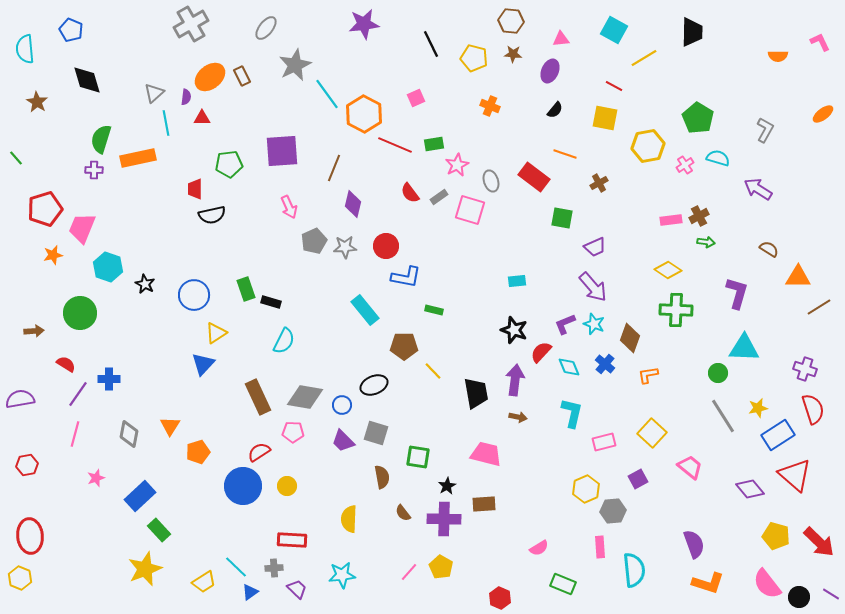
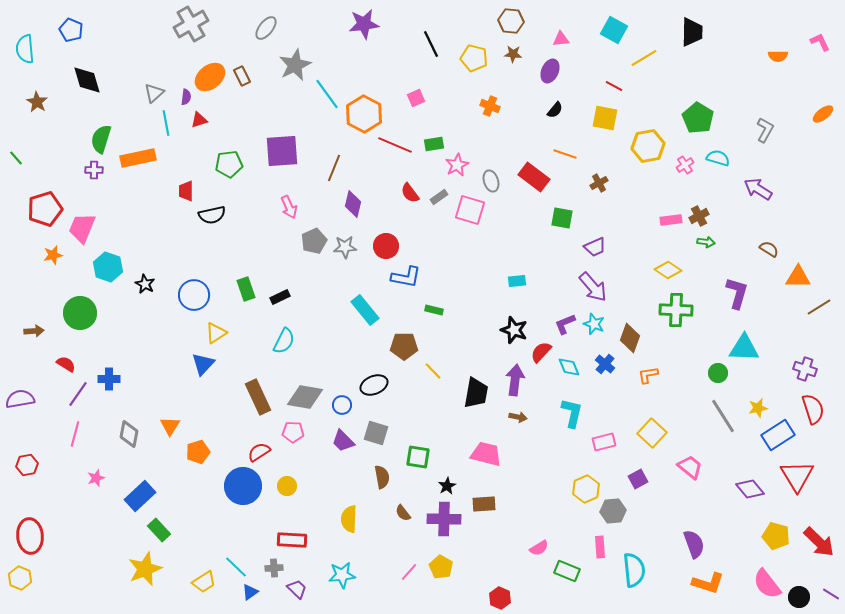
red triangle at (202, 118): moved 3 px left, 2 px down; rotated 18 degrees counterclockwise
red trapezoid at (195, 189): moved 9 px left, 2 px down
black rectangle at (271, 302): moved 9 px right, 5 px up; rotated 42 degrees counterclockwise
black trapezoid at (476, 393): rotated 20 degrees clockwise
red triangle at (795, 475): moved 2 px right, 1 px down; rotated 18 degrees clockwise
green rectangle at (563, 584): moved 4 px right, 13 px up
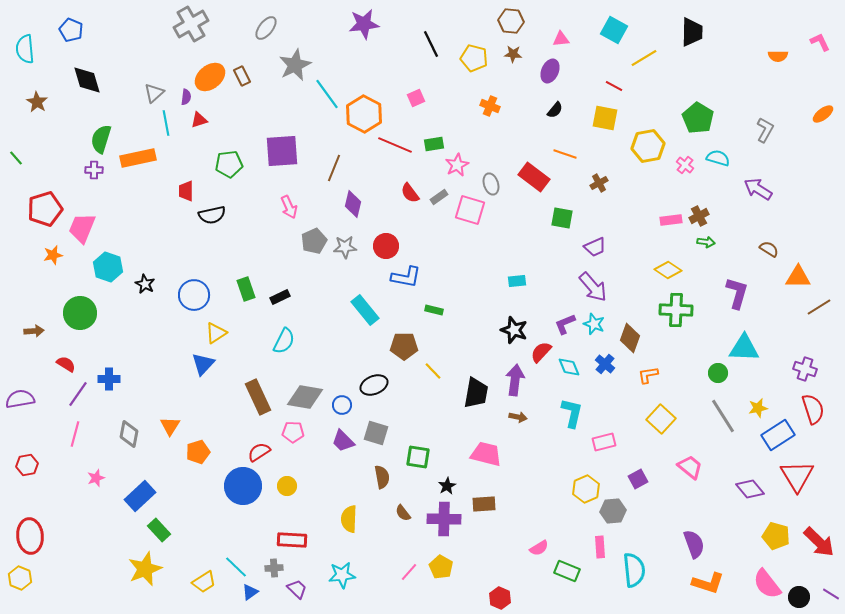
pink cross at (685, 165): rotated 18 degrees counterclockwise
gray ellipse at (491, 181): moved 3 px down
yellow square at (652, 433): moved 9 px right, 14 px up
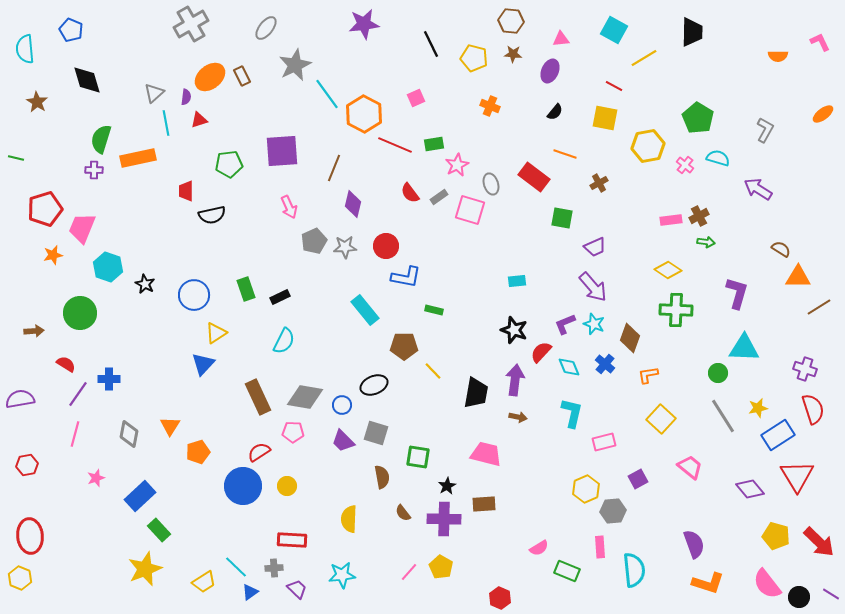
black semicircle at (555, 110): moved 2 px down
green line at (16, 158): rotated 35 degrees counterclockwise
brown semicircle at (769, 249): moved 12 px right
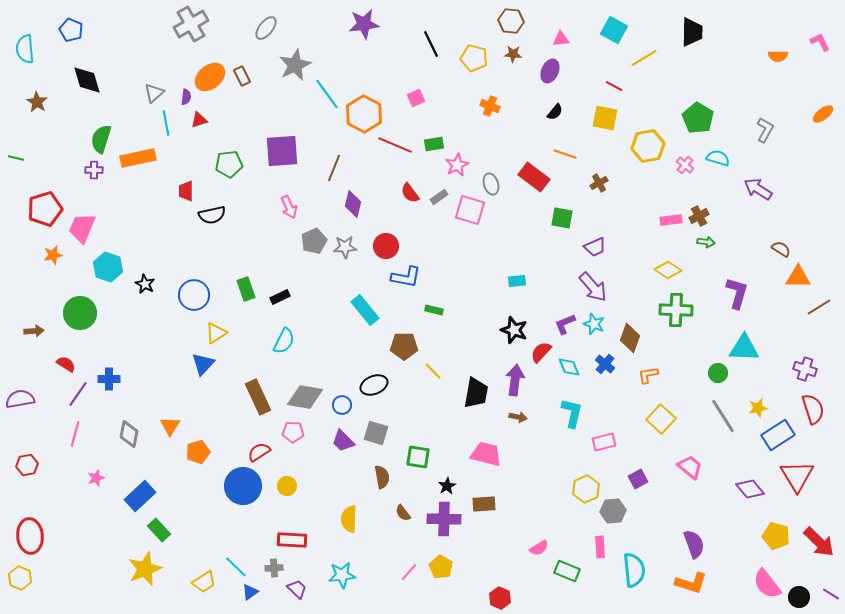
orange L-shape at (708, 583): moved 17 px left
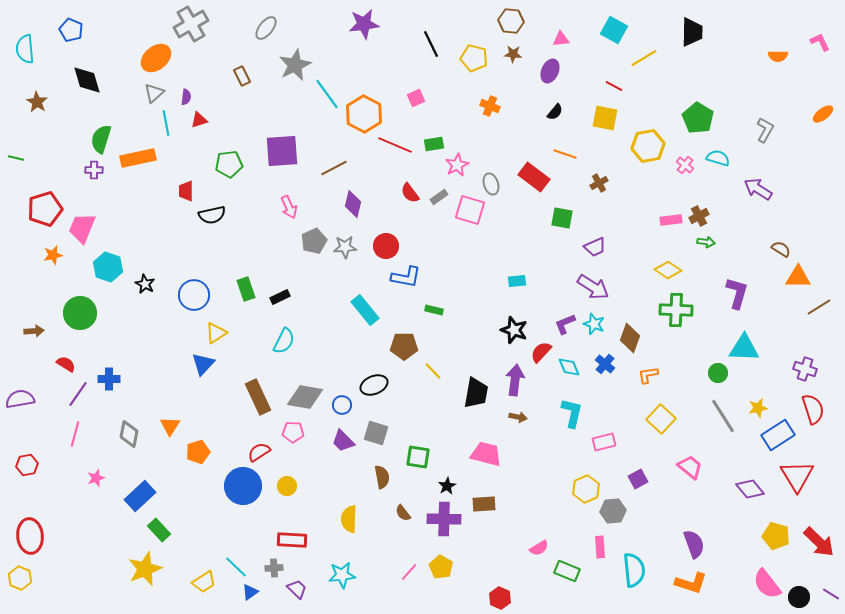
orange ellipse at (210, 77): moved 54 px left, 19 px up
brown line at (334, 168): rotated 40 degrees clockwise
purple arrow at (593, 287): rotated 16 degrees counterclockwise
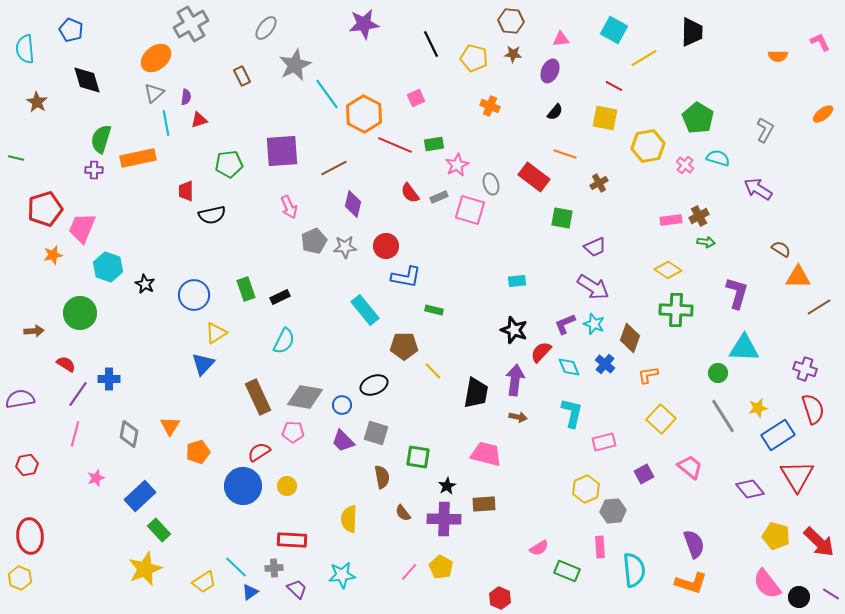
gray rectangle at (439, 197): rotated 12 degrees clockwise
purple square at (638, 479): moved 6 px right, 5 px up
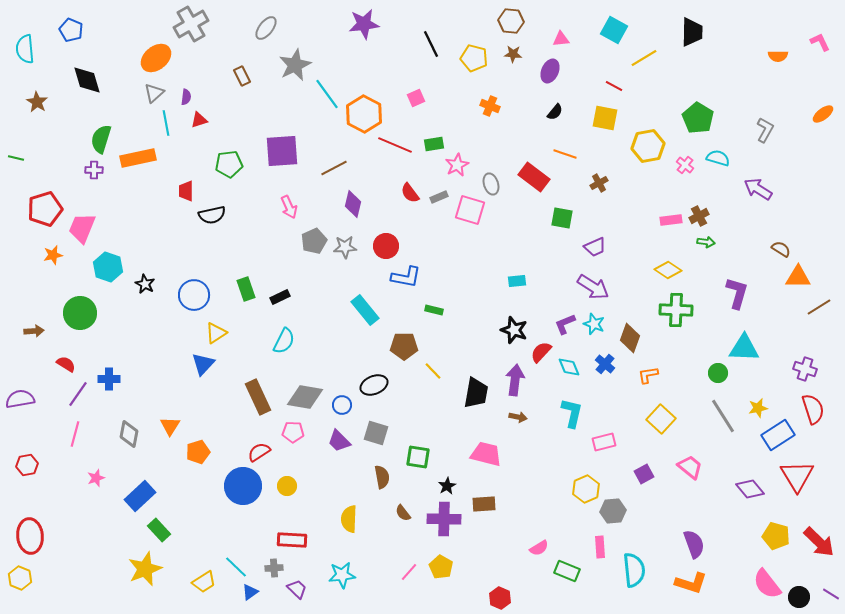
purple trapezoid at (343, 441): moved 4 px left
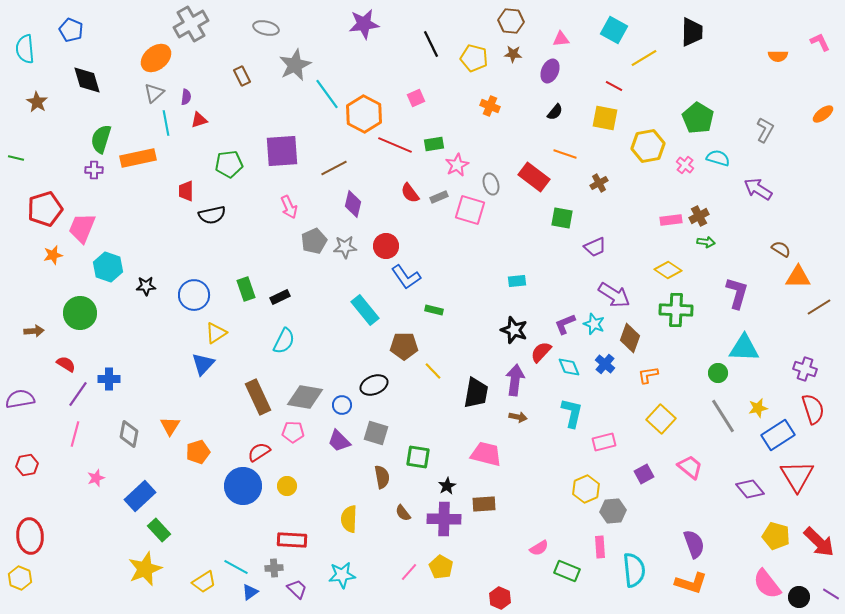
gray ellipse at (266, 28): rotated 65 degrees clockwise
blue L-shape at (406, 277): rotated 44 degrees clockwise
black star at (145, 284): moved 1 px right, 2 px down; rotated 30 degrees counterclockwise
purple arrow at (593, 287): moved 21 px right, 8 px down
cyan line at (236, 567): rotated 15 degrees counterclockwise
